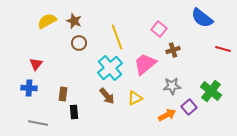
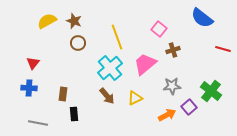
brown circle: moved 1 px left
red triangle: moved 3 px left, 1 px up
black rectangle: moved 2 px down
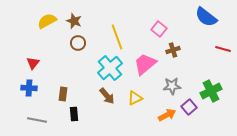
blue semicircle: moved 4 px right, 1 px up
green cross: rotated 25 degrees clockwise
gray line: moved 1 px left, 3 px up
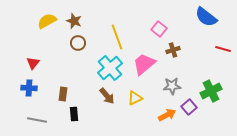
pink trapezoid: moved 1 px left
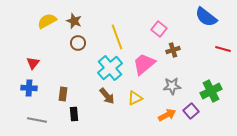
purple square: moved 2 px right, 4 px down
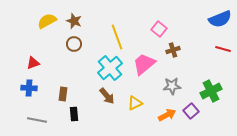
blue semicircle: moved 14 px right, 2 px down; rotated 60 degrees counterclockwise
brown circle: moved 4 px left, 1 px down
red triangle: rotated 32 degrees clockwise
yellow triangle: moved 5 px down
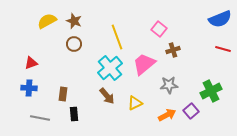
red triangle: moved 2 px left
gray star: moved 3 px left, 1 px up
gray line: moved 3 px right, 2 px up
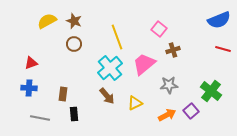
blue semicircle: moved 1 px left, 1 px down
green cross: rotated 25 degrees counterclockwise
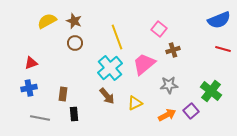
brown circle: moved 1 px right, 1 px up
blue cross: rotated 14 degrees counterclockwise
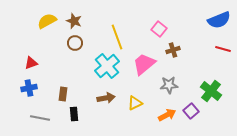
cyan cross: moved 3 px left, 2 px up
brown arrow: moved 1 px left, 2 px down; rotated 60 degrees counterclockwise
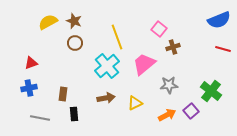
yellow semicircle: moved 1 px right, 1 px down
brown cross: moved 3 px up
